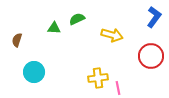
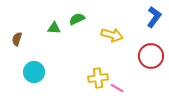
brown semicircle: moved 1 px up
pink line: moved 1 px left; rotated 48 degrees counterclockwise
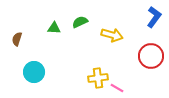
green semicircle: moved 3 px right, 3 px down
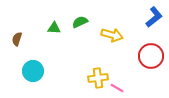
blue L-shape: rotated 15 degrees clockwise
cyan circle: moved 1 px left, 1 px up
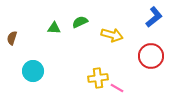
brown semicircle: moved 5 px left, 1 px up
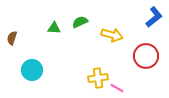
red circle: moved 5 px left
cyan circle: moved 1 px left, 1 px up
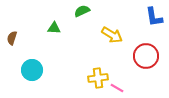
blue L-shape: rotated 120 degrees clockwise
green semicircle: moved 2 px right, 11 px up
yellow arrow: rotated 15 degrees clockwise
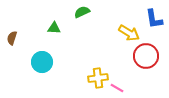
green semicircle: moved 1 px down
blue L-shape: moved 2 px down
yellow arrow: moved 17 px right, 2 px up
cyan circle: moved 10 px right, 8 px up
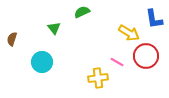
green triangle: rotated 48 degrees clockwise
brown semicircle: moved 1 px down
pink line: moved 26 px up
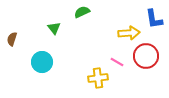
yellow arrow: rotated 35 degrees counterclockwise
